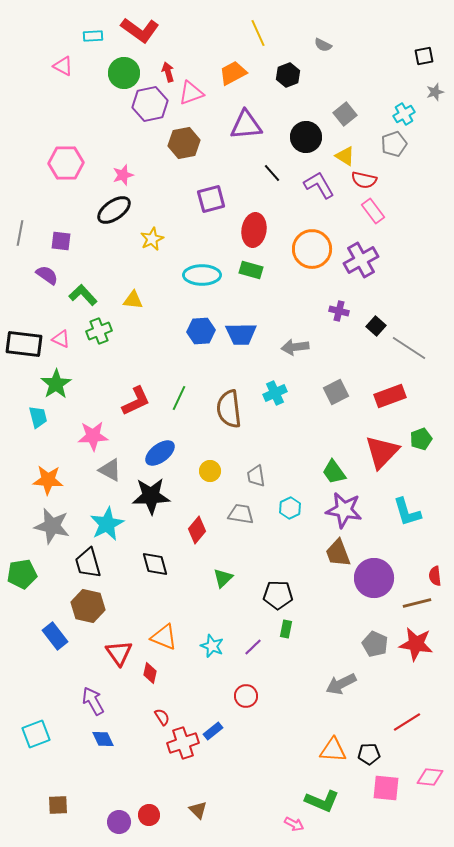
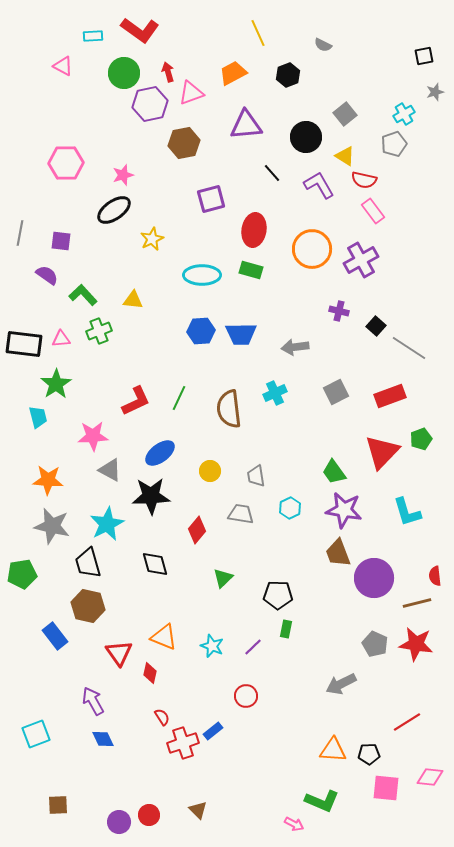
pink triangle at (61, 339): rotated 30 degrees counterclockwise
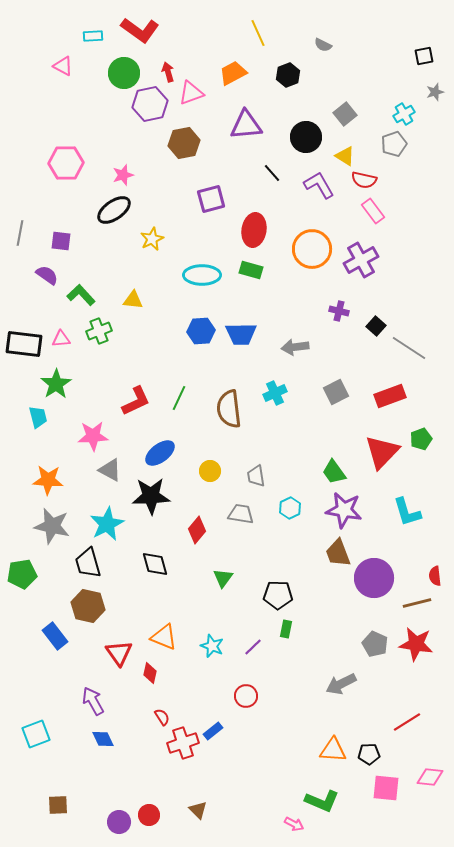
green L-shape at (83, 295): moved 2 px left
green triangle at (223, 578): rotated 10 degrees counterclockwise
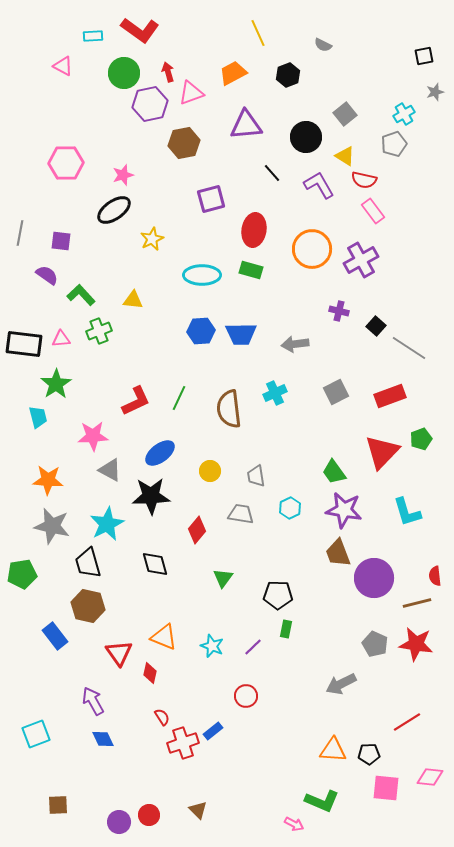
gray arrow at (295, 347): moved 3 px up
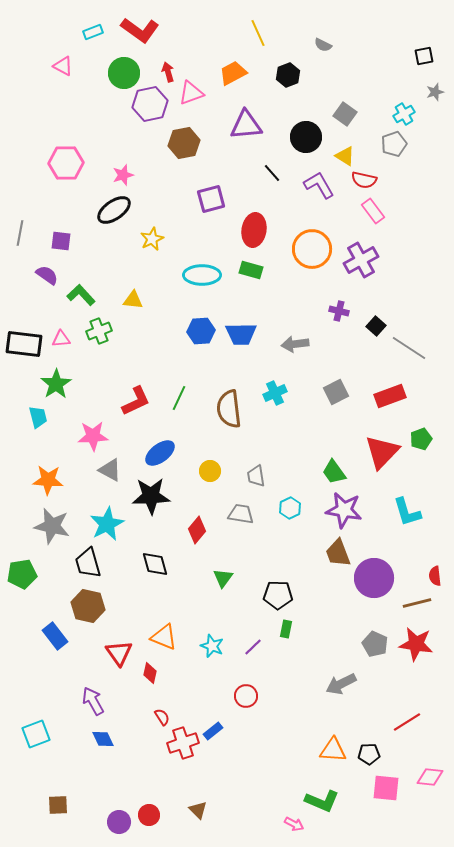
cyan rectangle at (93, 36): moved 4 px up; rotated 18 degrees counterclockwise
gray square at (345, 114): rotated 15 degrees counterclockwise
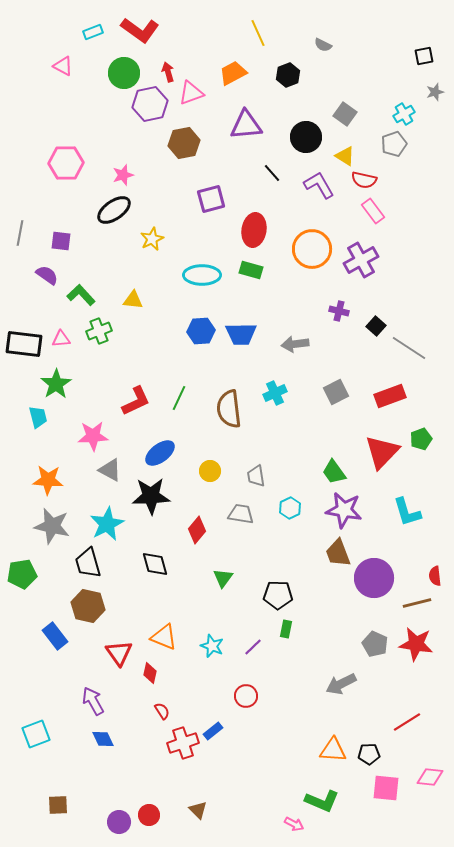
red semicircle at (162, 717): moved 6 px up
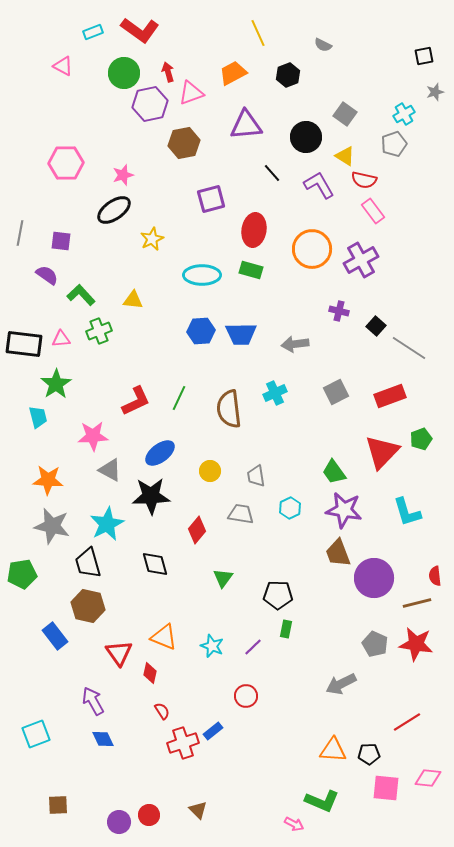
pink diamond at (430, 777): moved 2 px left, 1 px down
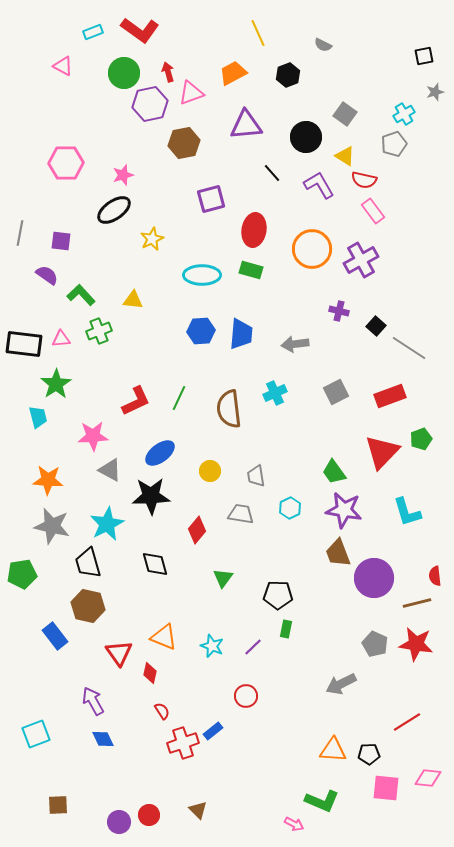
blue trapezoid at (241, 334): rotated 84 degrees counterclockwise
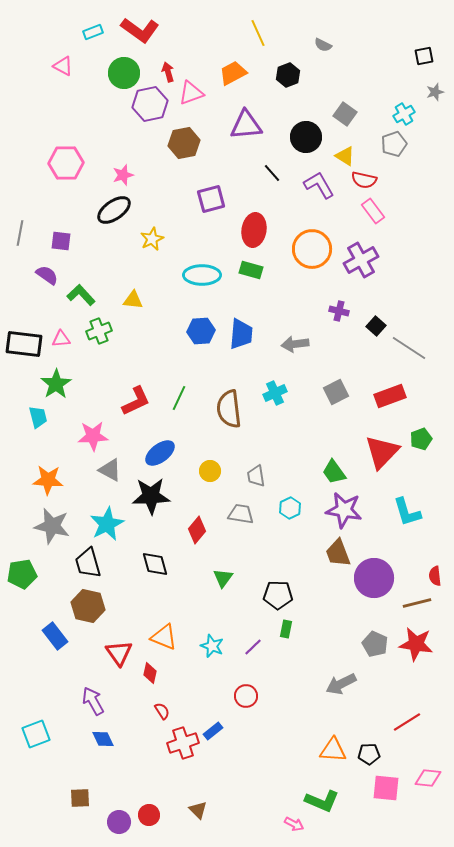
brown square at (58, 805): moved 22 px right, 7 px up
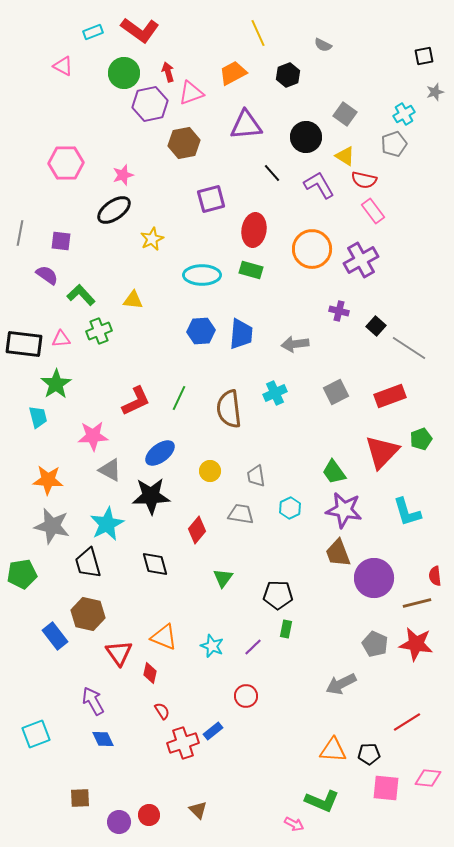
brown hexagon at (88, 606): moved 8 px down
